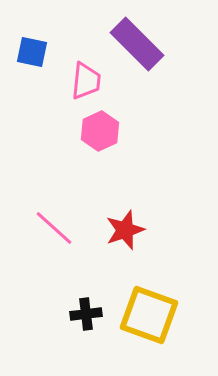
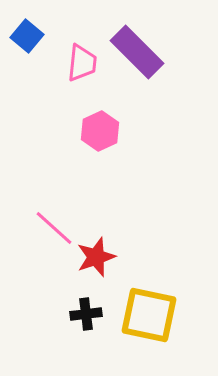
purple rectangle: moved 8 px down
blue square: moved 5 px left, 16 px up; rotated 28 degrees clockwise
pink trapezoid: moved 4 px left, 18 px up
red star: moved 29 px left, 27 px down
yellow square: rotated 8 degrees counterclockwise
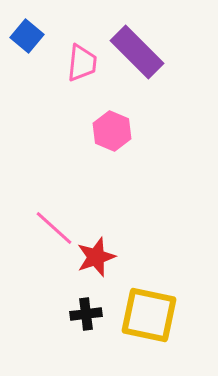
pink hexagon: moved 12 px right; rotated 12 degrees counterclockwise
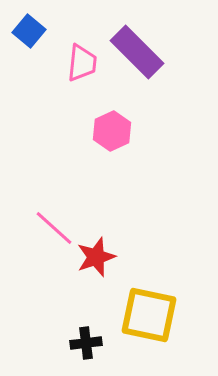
blue square: moved 2 px right, 5 px up
pink hexagon: rotated 12 degrees clockwise
black cross: moved 29 px down
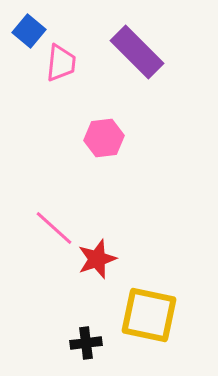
pink trapezoid: moved 21 px left
pink hexagon: moved 8 px left, 7 px down; rotated 18 degrees clockwise
red star: moved 1 px right, 2 px down
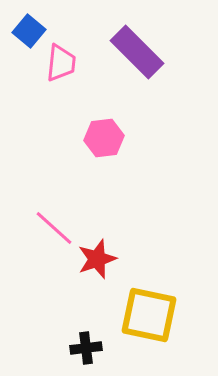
black cross: moved 5 px down
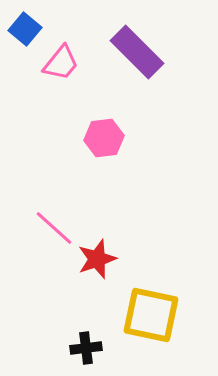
blue square: moved 4 px left, 2 px up
pink trapezoid: rotated 33 degrees clockwise
yellow square: moved 2 px right
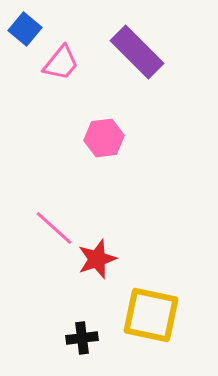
black cross: moved 4 px left, 10 px up
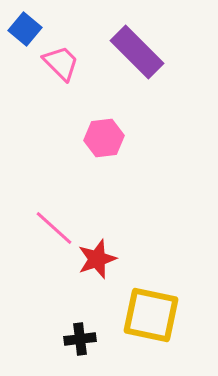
pink trapezoid: rotated 84 degrees counterclockwise
black cross: moved 2 px left, 1 px down
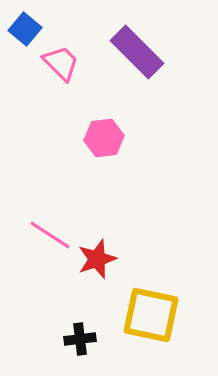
pink line: moved 4 px left, 7 px down; rotated 9 degrees counterclockwise
